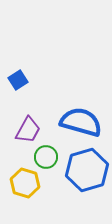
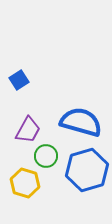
blue square: moved 1 px right
green circle: moved 1 px up
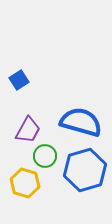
green circle: moved 1 px left
blue hexagon: moved 2 px left
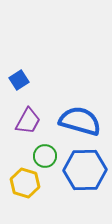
blue semicircle: moved 1 px left, 1 px up
purple trapezoid: moved 9 px up
blue hexagon: rotated 15 degrees clockwise
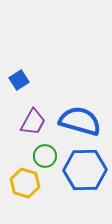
purple trapezoid: moved 5 px right, 1 px down
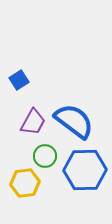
blue semicircle: moved 6 px left; rotated 21 degrees clockwise
yellow hexagon: rotated 24 degrees counterclockwise
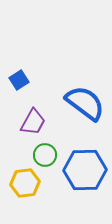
blue semicircle: moved 11 px right, 18 px up
green circle: moved 1 px up
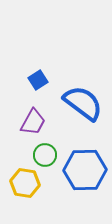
blue square: moved 19 px right
blue semicircle: moved 2 px left
yellow hexagon: rotated 16 degrees clockwise
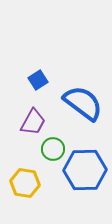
green circle: moved 8 px right, 6 px up
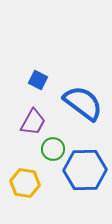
blue square: rotated 30 degrees counterclockwise
